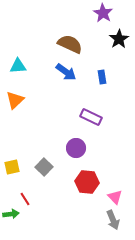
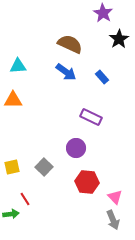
blue rectangle: rotated 32 degrees counterclockwise
orange triangle: moved 2 px left; rotated 42 degrees clockwise
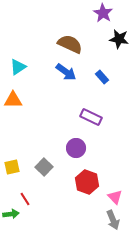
black star: rotated 30 degrees counterclockwise
cyan triangle: moved 1 px down; rotated 30 degrees counterclockwise
red hexagon: rotated 15 degrees clockwise
